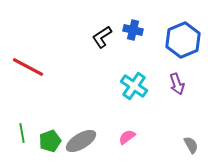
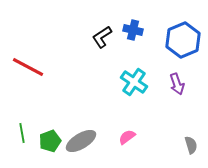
cyan cross: moved 4 px up
gray semicircle: rotated 12 degrees clockwise
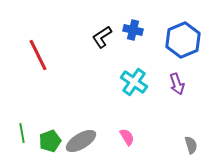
red line: moved 10 px right, 12 px up; rotated 36 degrees clockwise
pink semicircle: rotated 96 degrees clockwise
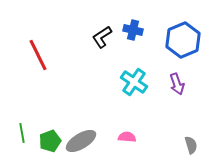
pink semicircle: rotated 54 degrees counterclockwise
